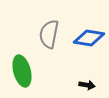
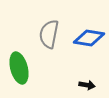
green ellipse: moved 3 px left, 3 px up
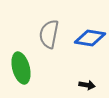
blue diamond: moved 1 px right
green ellipse: moved 2 px right
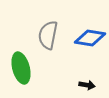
gray semicircle: moved 1 px left, 1 px down
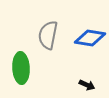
green ellipse: rotated 12 degrees clockwise
black arrow: rotated 14 degrees clockwise
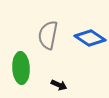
blue diamond: rotated 24 degrees clockwise
black arrow: moved 28 px left
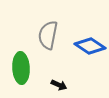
blue diamond: moved 8 px down
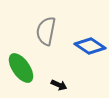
gray semicircle: moved 2 px left, 4 px up
green ellipse: rotated 32 degrees counterclockwise
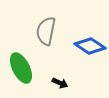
green ellipse: rotated 8 degrees clockwise
black arrow: moved 1 px right, 2 px up
